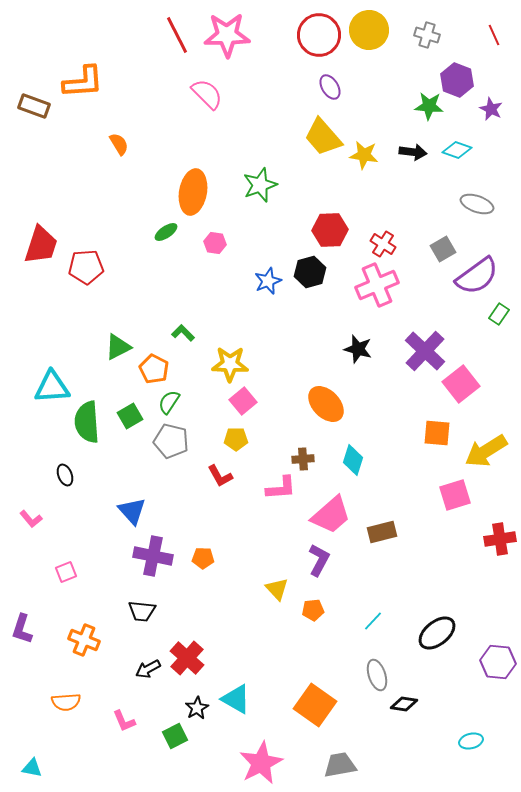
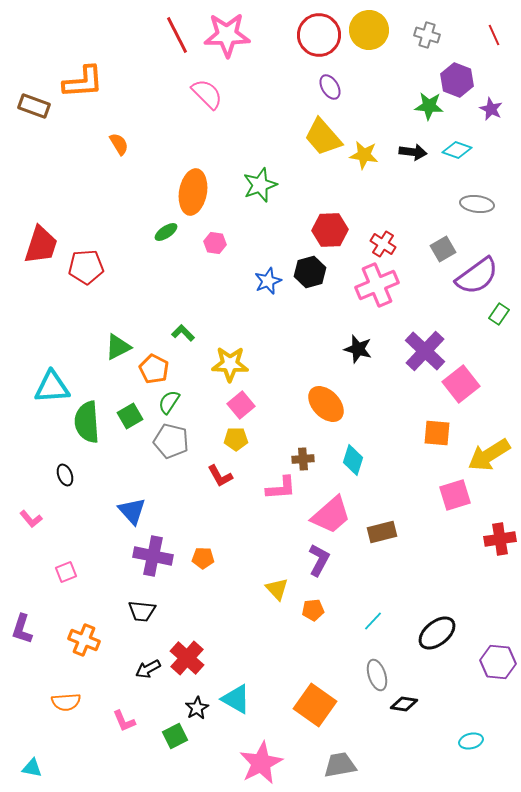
gray ellipse at (477, 204): rotated 12 degrees counterclockwise
pink square at (243, 401): moved 2 px left, 4 px down
yellow arrow at (486, 451): moved 3 px right, 4 px down
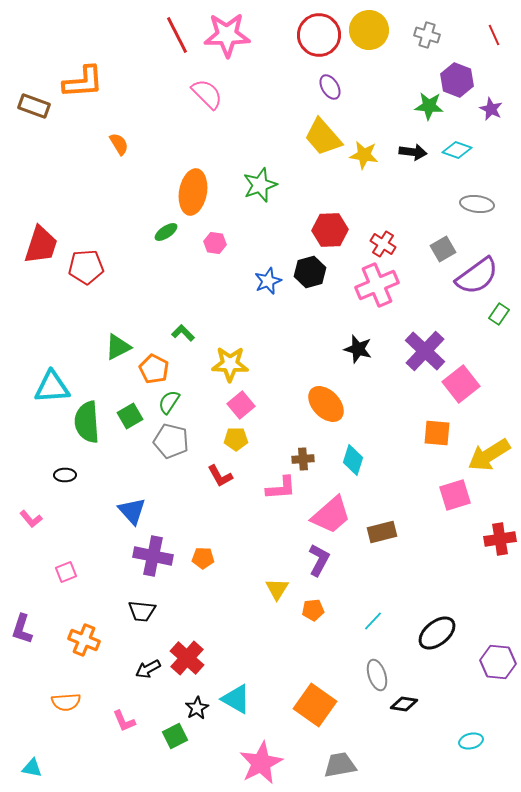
black ellipse at (65, 475): rotated 70 degrees counterclockwise
yellow triangle at (277, 589): rotated 15 degrees clockwise
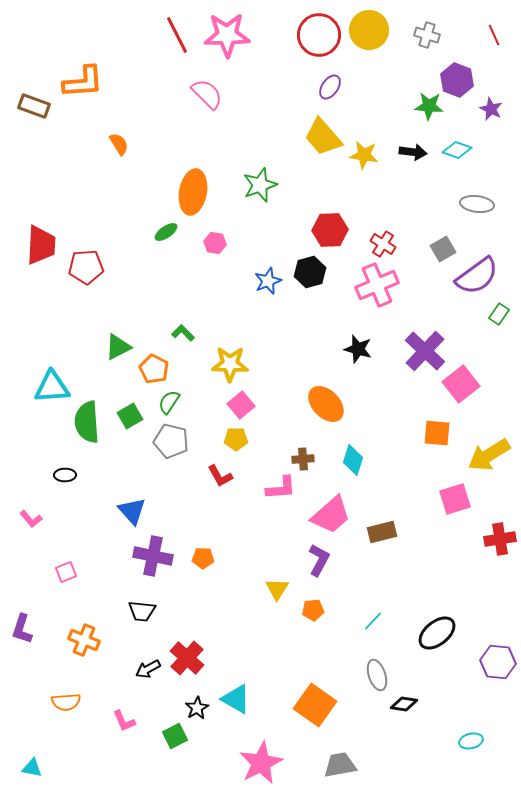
purple ellipse at (330, 87): rotated 65 degrees clockwise
red trapezoid at (41, 245): rotated 15 degrees counterclockwise
pink square at (455, 495): moved 4 px down
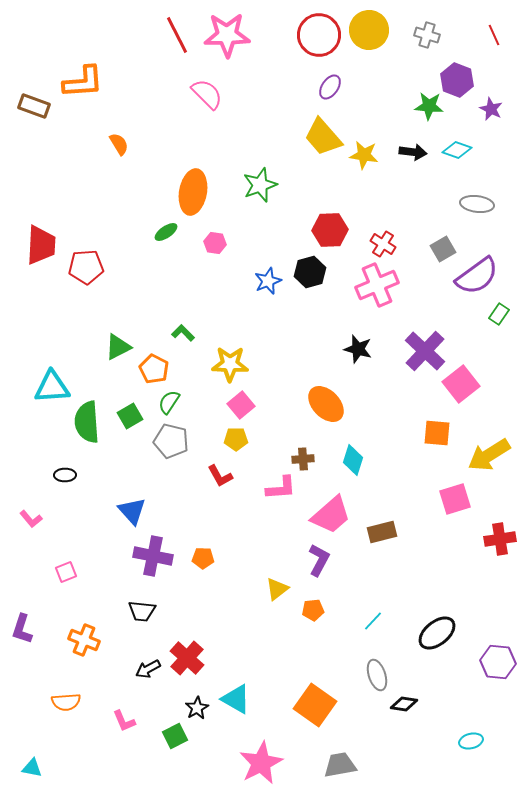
yellow triangle at (277, 589): rotated 20 degrees clockwise
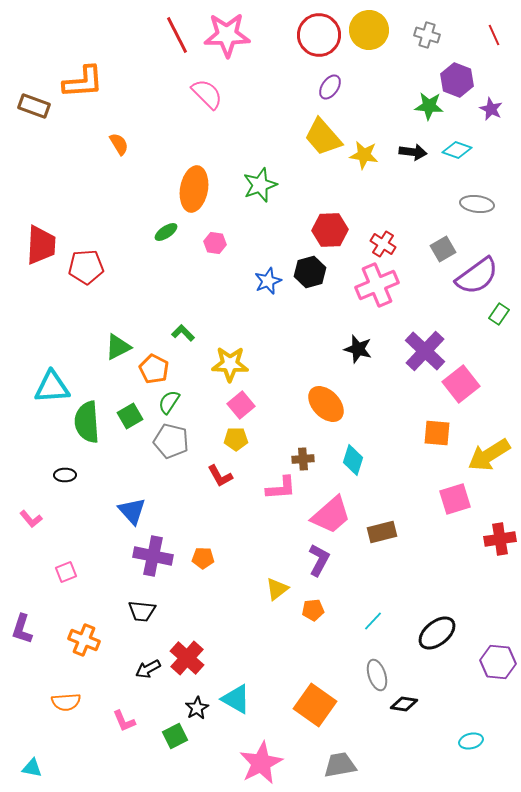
orange ellipse at (193, 192): moved 1 px right, 3 px up
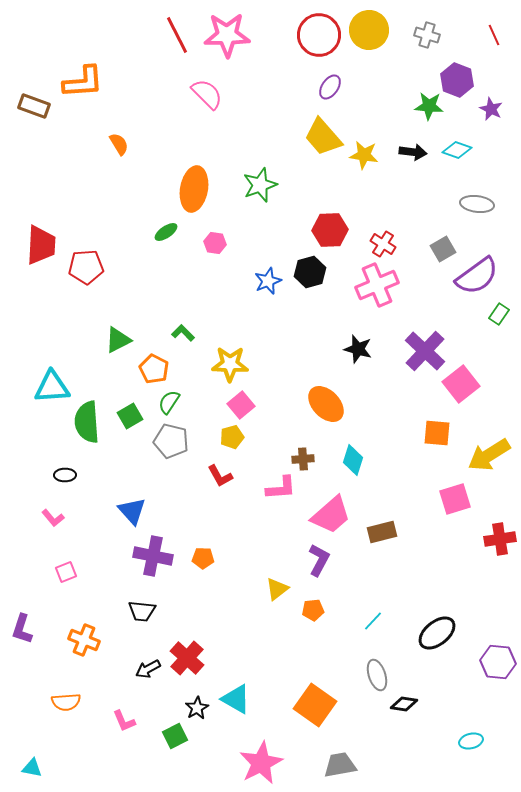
green triangle at (118, 347): moved 7 px up
yellow pentagon at (236, 439): moved 4 px left, 2 px up; rotated 15 degrees counterclockwise
pink L-shape at (31, 519): moved 22 px right, 1 px up
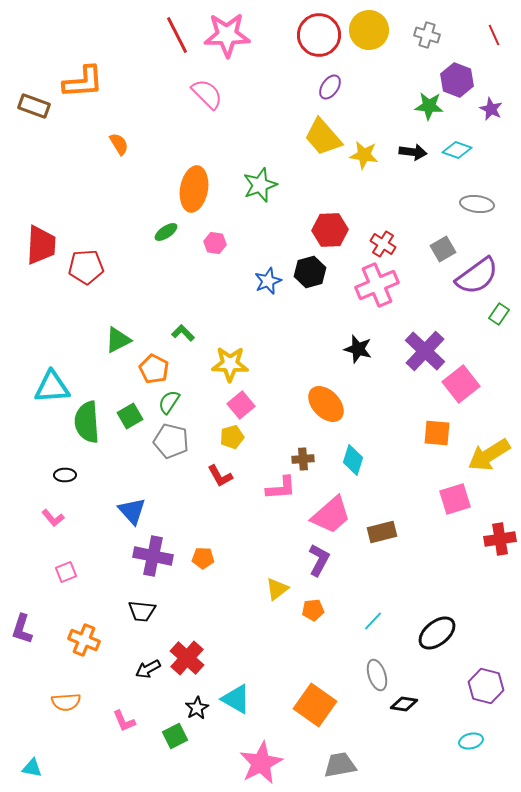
purple hexagon at (498, 662): moved 12 px left, 24 px down; rotated 8 degrees clockwise
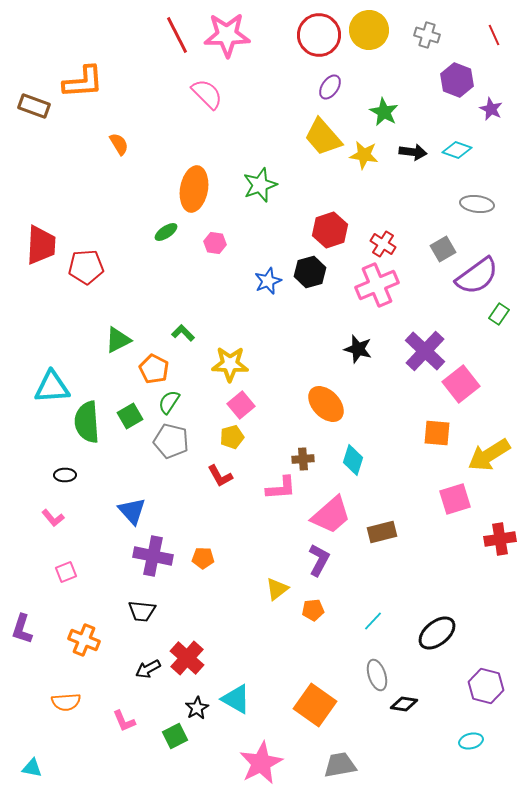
green star at (429, 106): moved 45 px left, 6 px down; rotated 24 degrees clockwise
red hexagon at (330, 230): rotated 16 degrees counterclockwise
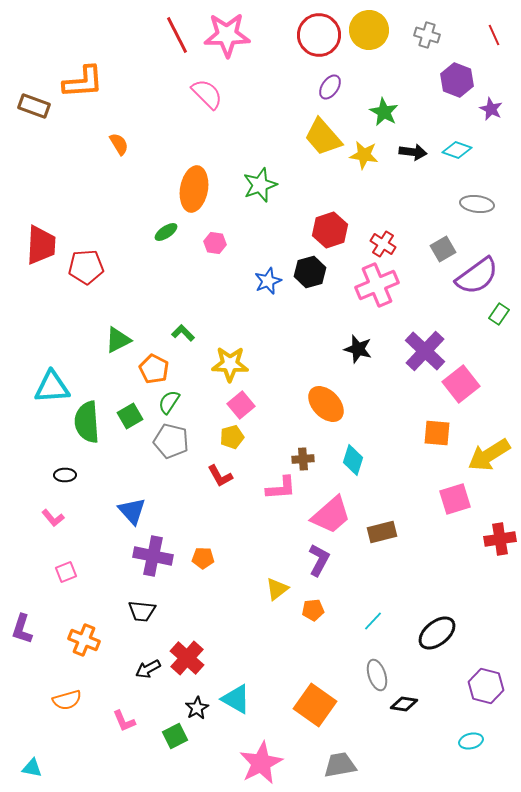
orange semicircle at (66, 702): moved 1 px right, 2 px up; rotated 12 degrees counterclockwise
